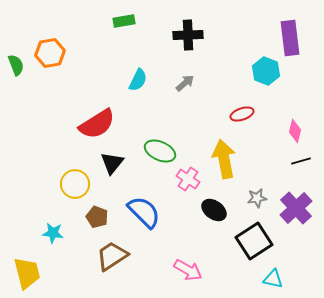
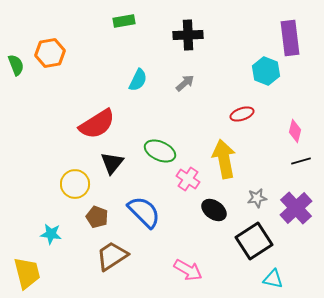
cyan star: moved 2 px left, 1 px down
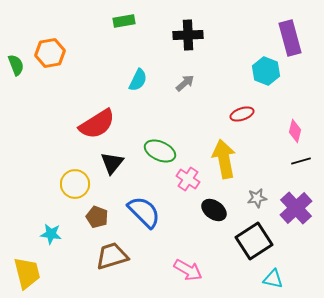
purple rectangle: rotated 8 degrees counterclockwise
brown trapezoid: rotated 16 degrees clockwise
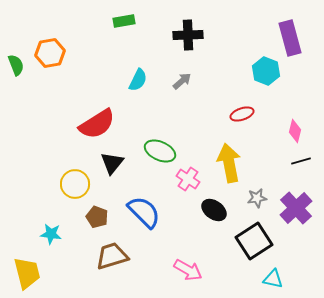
gray arrow: moved 3 px left, 2 px up
yellow arrow: moved 5 px right, 4 px down
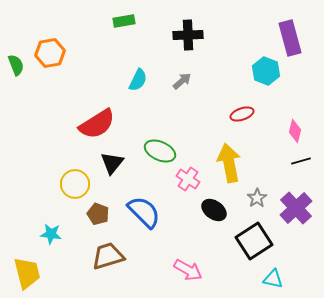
gray star: rotated 24 degrees counterclockwise
brown pentagon: moved 1 px right, 3 px up
brown trapezoid: moved 4 px left
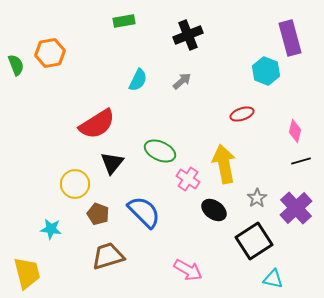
black cross: rotated 20 degrees counterclockwise
yellow arrow: moved 5 px left, 1 px down
cyan star: moved 5 px up
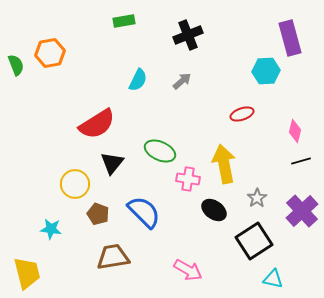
cyan hexagon: rotated 24 degrees counterclockwise
pink cross: rotated 25 degrees counterclockwise
purple cross: moved 6 px right, 3 px down
brown trapezoid: moved 5 px right, 1 px down; rotated 8 degrees clockwise
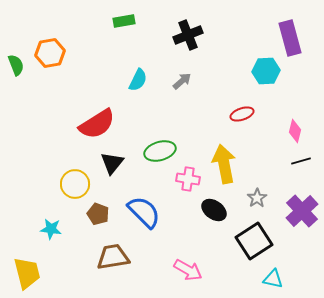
green ellipse: rotated 40 degrees counterclockwise
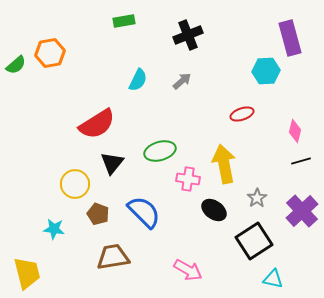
green semicircle: rotated 70 degrees clockwise
cyan star: moved 3 px right
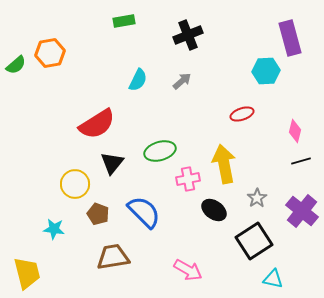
pink cross: rotated 20 degrees counterclockwise
purple cross: rotated 8 degrees counterclockwise
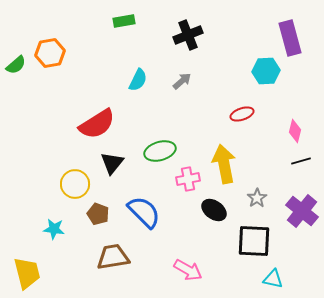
black square: rotated 36 degrees clockwise
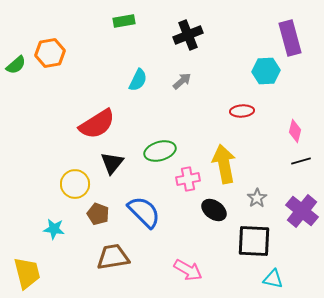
red ellipse: moved 3 px up; rotated 15 degrees clockwise
